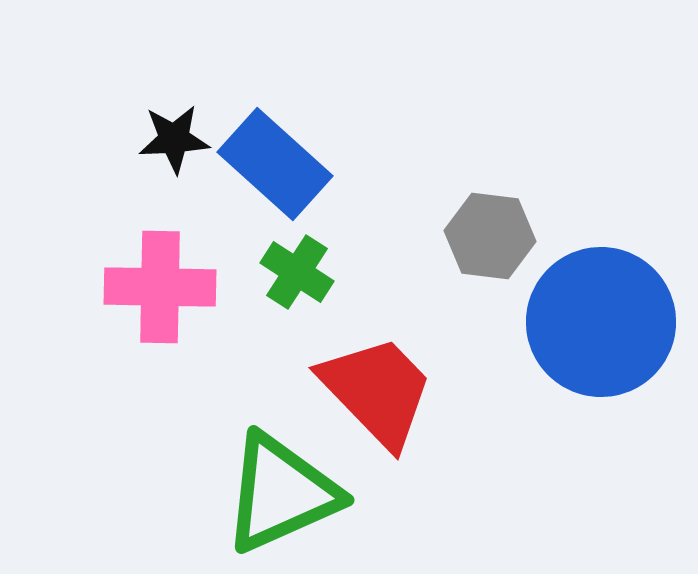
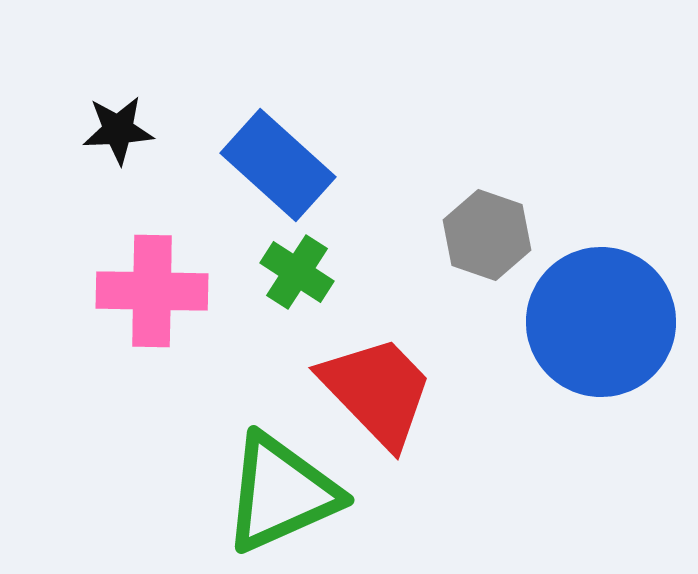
black star: moved 56 px left, 9 px up
blue rectangle: moved 3 px right, 1 px down
gray hexagon: moved 3 px left, 1 px up; rotated 12 degrees clockwise
pink cross: moved 8 px left, 4 px down
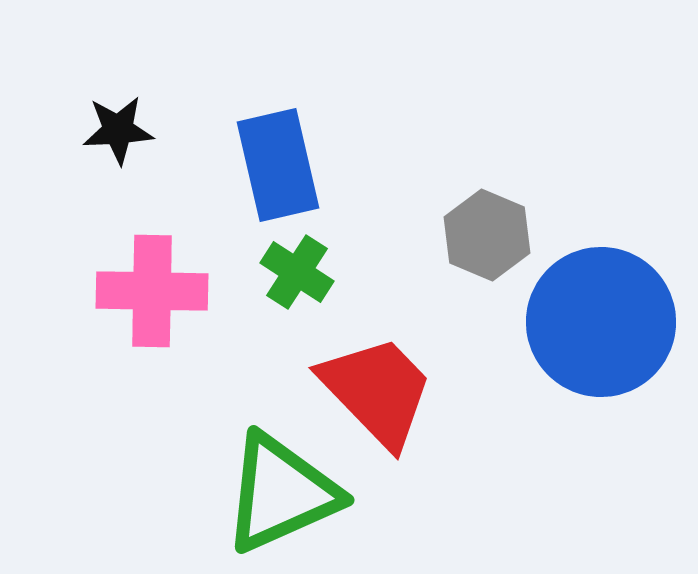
blue rectangle: rotated 35 degrees clockwise
gray hexagon: rotated 4 degrees clockwise
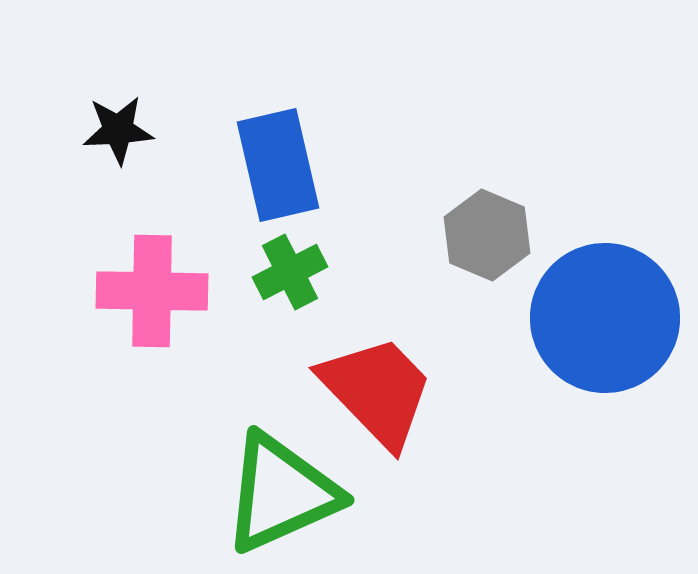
green cross: moved 7 px left; rotated 30 degrees clockwise
blue circle: moved 4 px right, 4 px up
